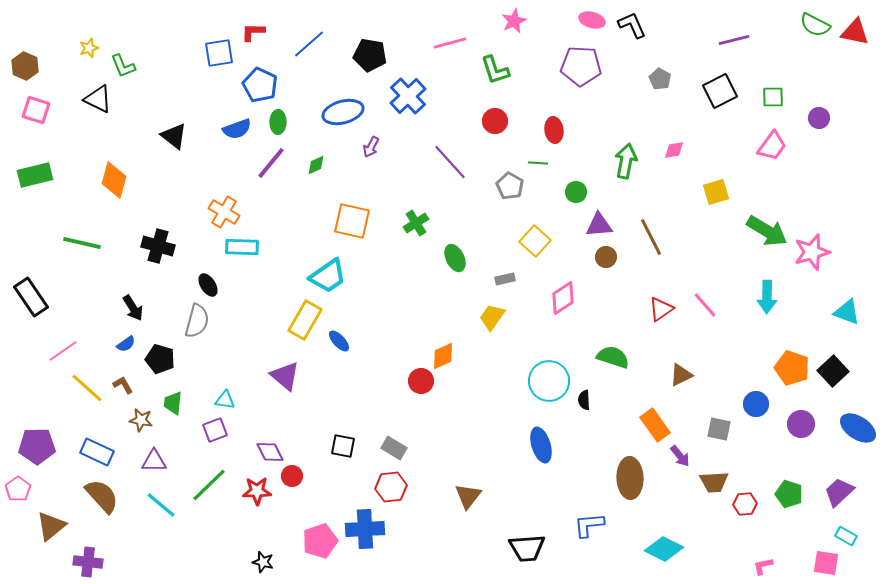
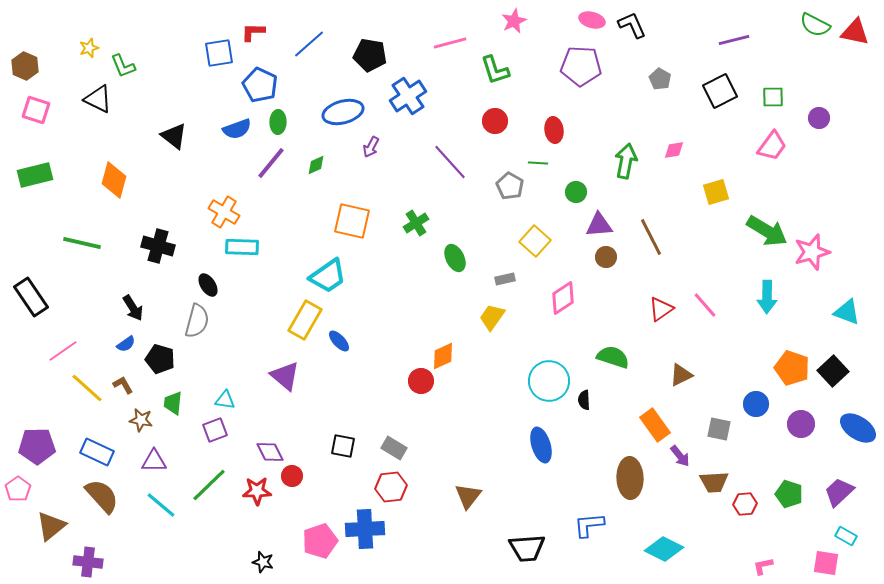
blue cross at (408, 96): rotated 9 degrees clockwise
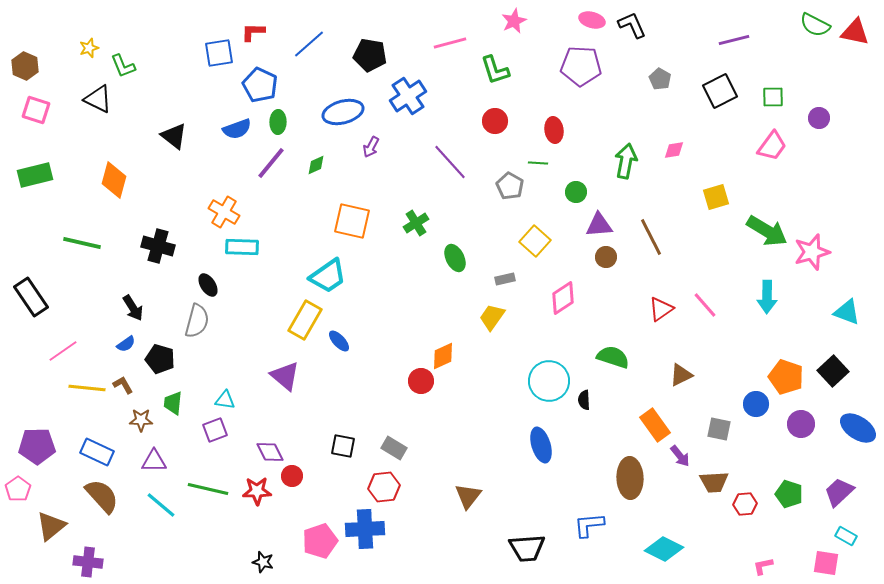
yellow square at (716, 192): moved 5 px down
orange pentagon at (792, 368): moved 6 px left, 9 px down
yellow line at (87, 388): rotated 36 degrees counterclockwise
brown star at (141, 420): rotated 10 degrees counterclockwise
green line at (209, 485): moved 1 px left, 4 px down; rotated 57 degrees clockwise
red hexagon at (391, 487): moved 7 px left
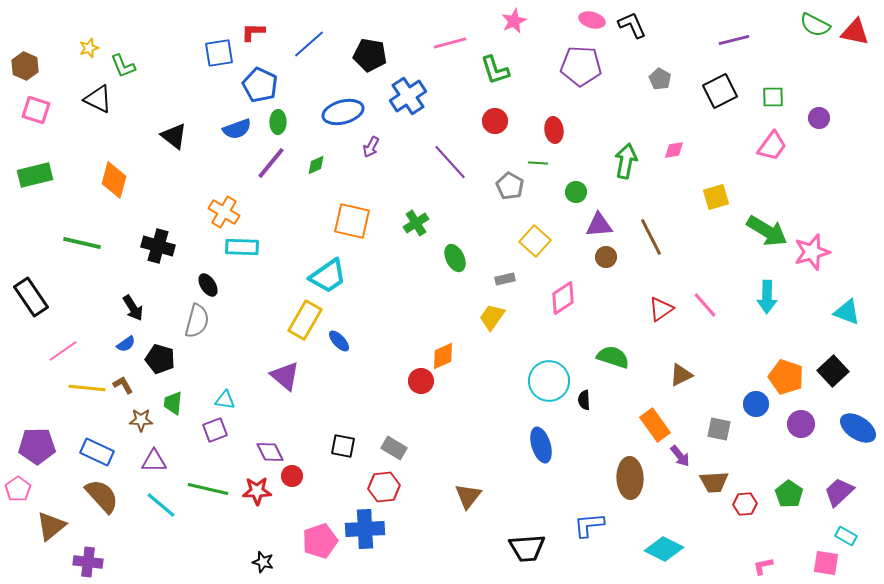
green pentagon at (789, 494): rotated 16 degrees clockwise
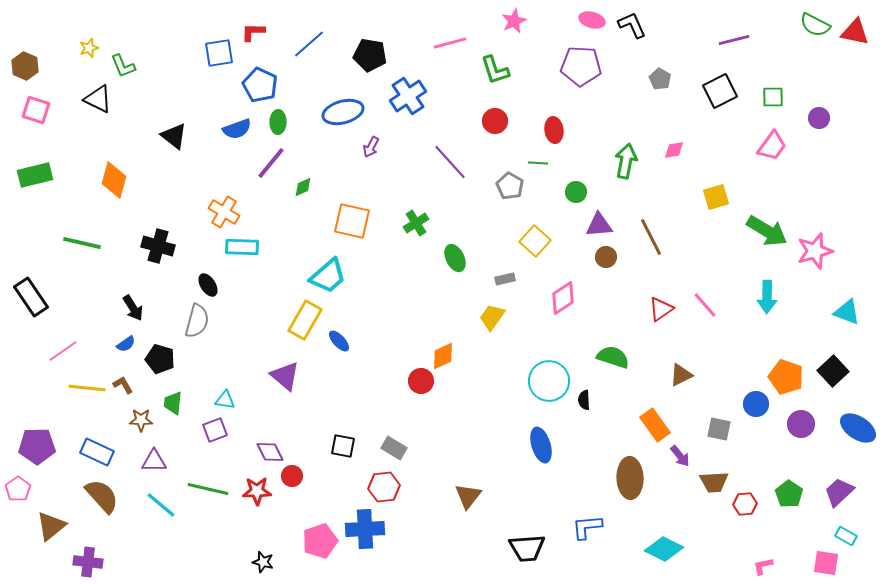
green diamond at (316, 165): moved 13 px left, 22 px down
pink star at (812, 252): moved 3 px right, 1 px up
cyan trapezoid at (328, 276): rotated 6 degrees counterclockwise
blue L-shape at (589, 525): moved 2 px left, 2 px down
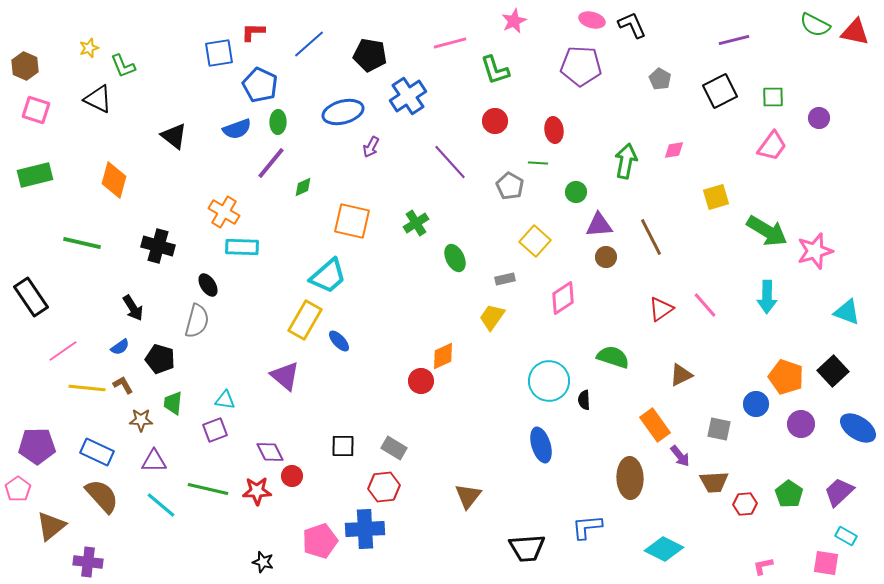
blue semicircle at (126, 344): moved 6 px left, 3 px down
black square at (343, 446): rotated 10 degrees counterclockwise
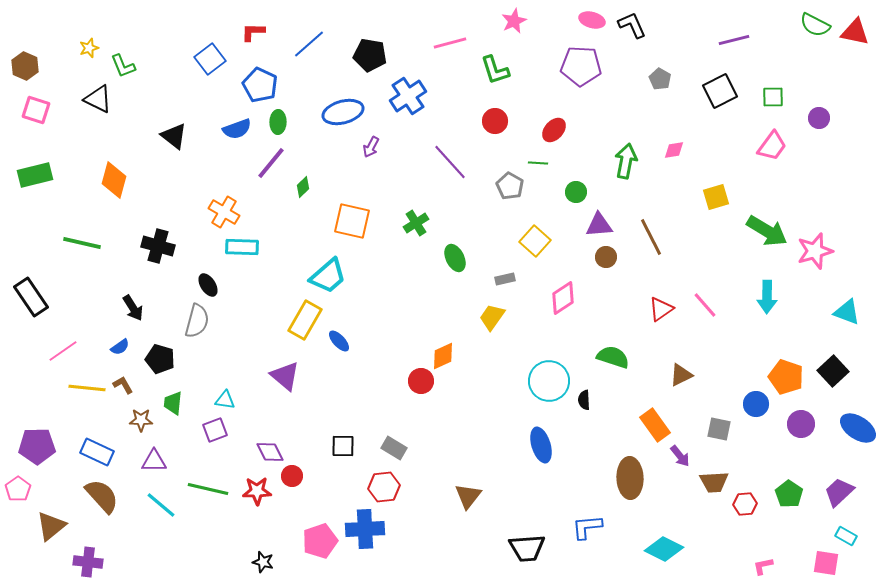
blue square at (219, 53): moved 9 px left, 6 px down; rotated 28 degrees counterclockwise
red ellipse at (554, 130): rotated 50 degrees clockwise
green diamond at (303, 187): rotated 20 degrees counterclockwise
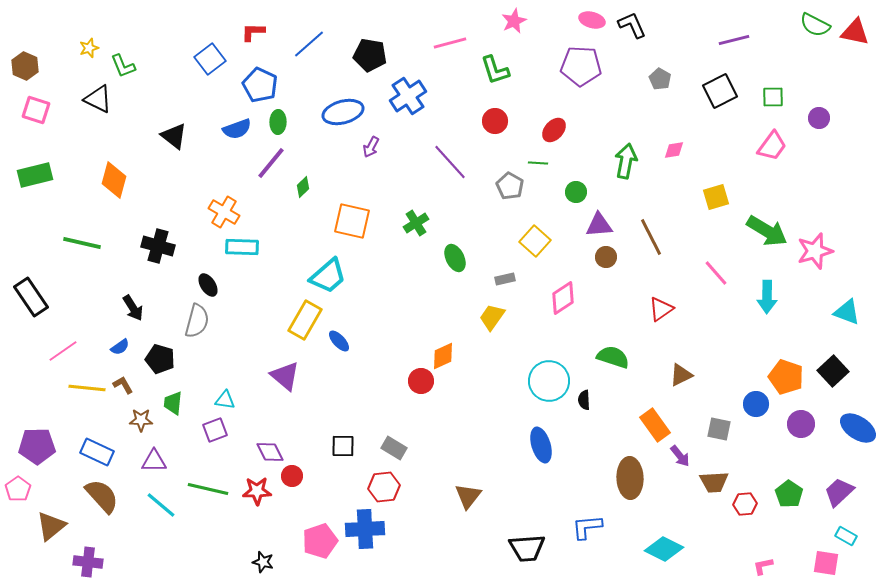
pink line at (705, 305): moved 11 px right, 32 px up
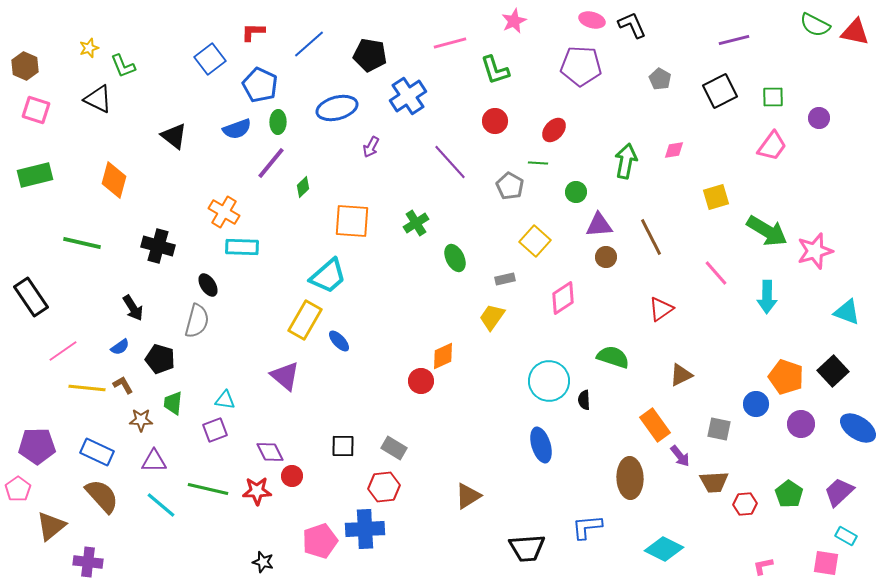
blue ellipse at (343, 112): moved 6 px left, 4 px up
orange square at (352, 221): rotated 9 degrees counterclockwise
brown triangle at (468, 496): rotated 20 degrees clockwise
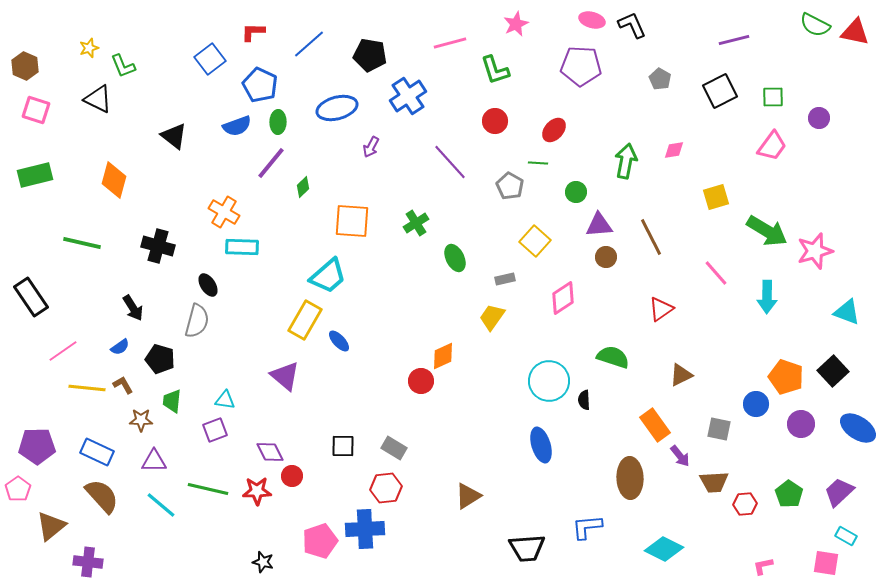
pink star at (514, 21): moved 2 px right, 3 px down
blue semicircle at (237, 129): moved 3 px up
green trapezoid at (173, 403): moved 1 px left, 2 px up
red hexagon at (384, 487): moved 2 px right, 1 px down
